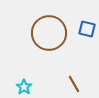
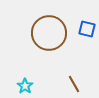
cyan star: moved 1 px right, 1 px up
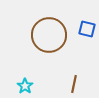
brown circle: moved 2 px down
brown line: rotated 42 degrees clockwise
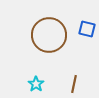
cyan star: moved 11 px right, 2 px up
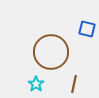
brown circle: moved 2 px right, 17 px down
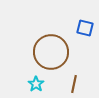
blue square: moved 2 px left, 1 px up
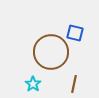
blue square: moved 10 px left, 5 px down
cyan star: moved 3 px left
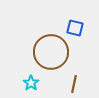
blue square: moved 5 px up
cyan star: moved 2 px left, 1 px up
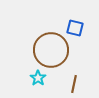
brown circle: moved 2 px up
cyan star: moved 7 px right, 5 px up
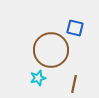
cyan star: rotated 21 degrees clockwise
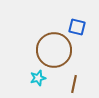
blue square: moved 2 px right, 1 px up
brown circle: moved 3 px right
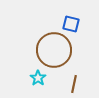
blue square: moved 6 px left, 3 px up
cyan star: rotated 21 degrees counterclockwise
